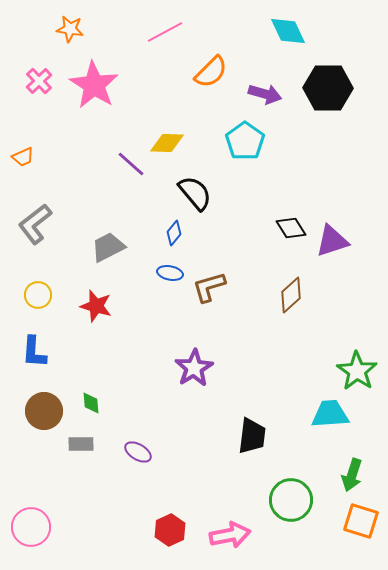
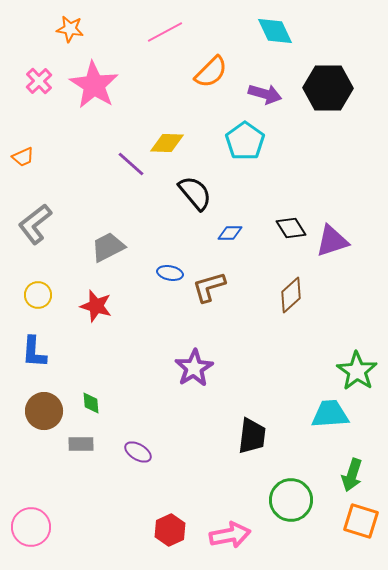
cyan diamond: moved 13 px left
blue diamond: moved 56 px right; rotated 50 degrees clockwise
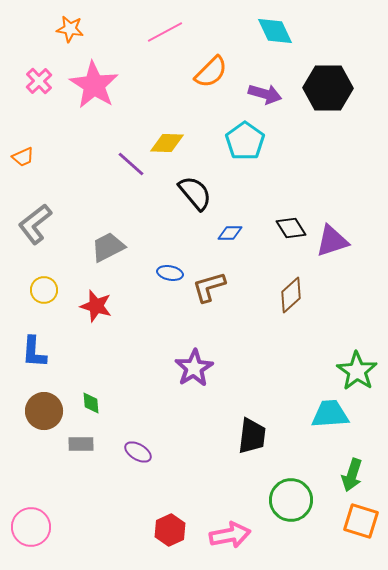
yellow circle: moved 6 px right, 5 px up
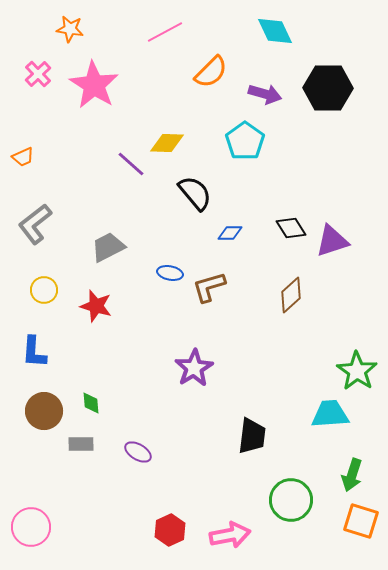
pink cross: moved 1 px left, 7 px up
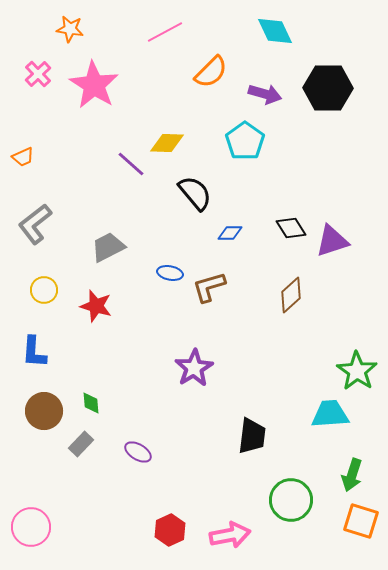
gray rectangle: rotated 45 degrees counterclockwise
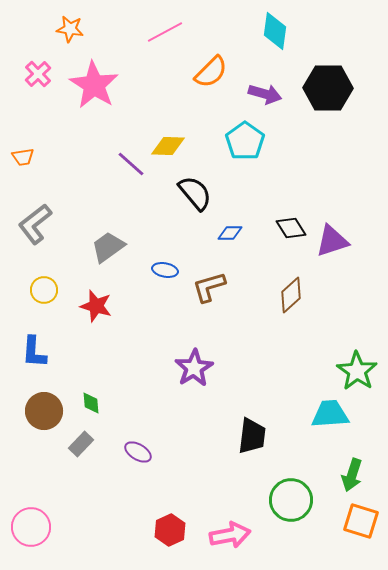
cyan diamond: rotated 33 degrees clockwise
yellow diamond: moved 1 px right, 3 px down
orange trapezoid: rotated 15 degrees clockwise
gray trapezoid: rotated 9 degrees counterclockwise
blue ellipse: moved 5 px left, 3 px up
